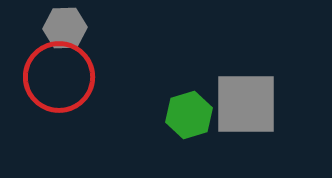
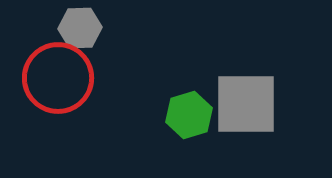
gray hexagon: moved 15 px right
red circle: moved 1 px left, 1 px down
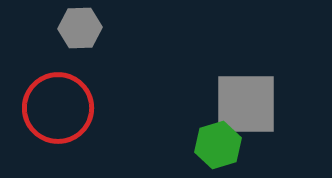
red circle: moved 30 px down
green hexagon: moved 29 px right, 30 px down
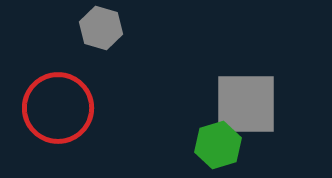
gray hexagon: moved 21 px right; rotated 18 degrees clockwise
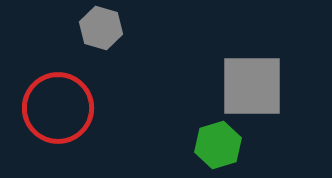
gray square: moved 6 px right, 18 px up
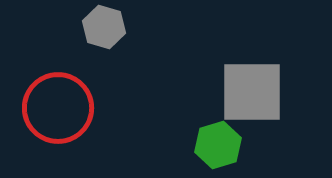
gray hexagon: moved 3 px right, 1 px up
gray square: moved 6 px down
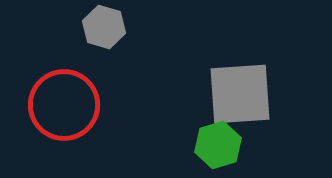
gray square: moved 12 px left, 2 px down; rotated 4 degrees counterclockwise
red circle: moved 6 px right, 3 px up
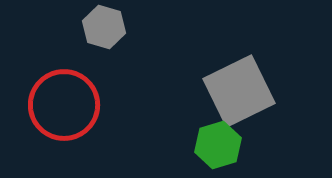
gray square: moved 1 px left, 3 px up; rotated 22 degrees counterclockwise
